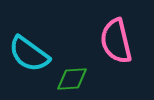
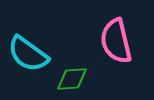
cyan semicircle: moved 1 px left
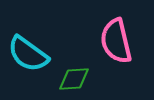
green diamond: moved 2 px right
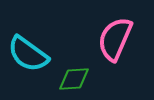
pink semicircle: moved 1 px left, 2 px up; rotated 36 degrees clockwise
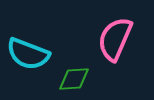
cyan semicircle: rotated 15 degrees counterclockwise
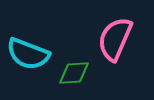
green diamond: moved 6 px up
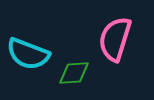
pink semicircle: rotated 6 degrees counterclockwise
